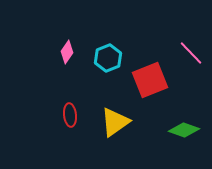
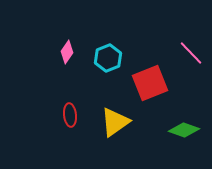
red square: moved 3 px down
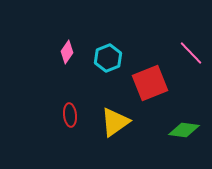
green diamond: rotated 12 degrees counterclockwise
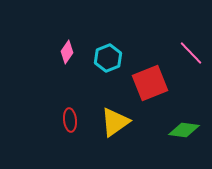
red ellipse: moved 5 px down
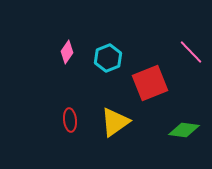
pink line: moved 1 px up
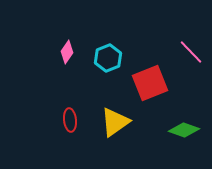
green diamond: rotated 12 degrees clockwise
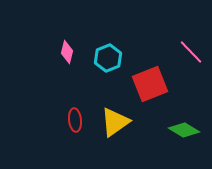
pink diamond: rotated 20 degrees counterclockwise
red square: moved 1 px down
red ellipse: moved 5 px right
green diamond: rotated 12 degrees clockwise
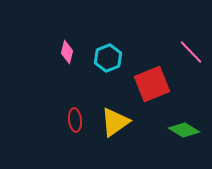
red square: moved 2 px right
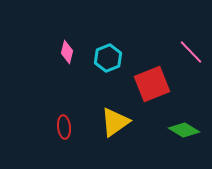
red ellipse: moved 11 px left, 7 px down
